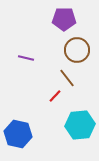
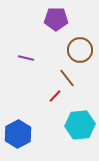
purple pentagon: moved 8 px left
brown circle: moved 3 px right
blue hexagon: rotated 20 degrees clockwise
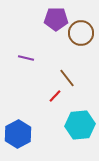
brown circle: moved 1 px right, 17 px up
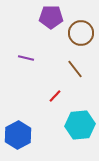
purple pentagon: moved 5 px left, 2 px up
brown line: moved 8 px right, 9 px up
blue hexagon: moved 1 px down
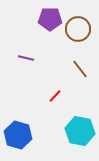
purple pentagon: moved 1 px left, 2 px down
brown circle: moved 3 px left, 4 px up
brown line: moved 5 px right
cyan hexagon: moved 6 px down; rotated 16 degrees clockwise
blue hexagon: rotated 16 degrees counterclockwise
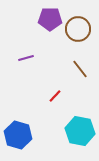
purple line: rotated 28 degrees counterclockwise
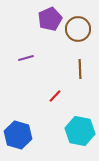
purple pentagon: rotated 25 degrees counterclockwise
brown line: rotated 36 degrees clockwise
